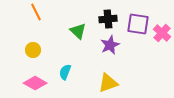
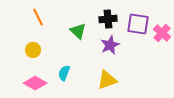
orange line: moved 2 px right, 5 px down
cyan semicircle: moved 1 px left, 1 px down
yellow triangle: moved 1 px left, 3 px up
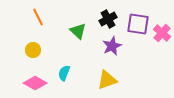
black cross: rotated 24 degrees counterclockwise
purple star: moved 2 px right, 1 px down
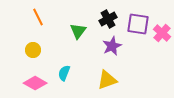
green triangle: rotated 24 degrees clockwise
